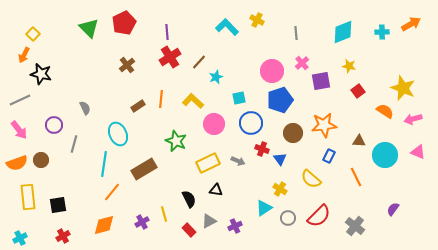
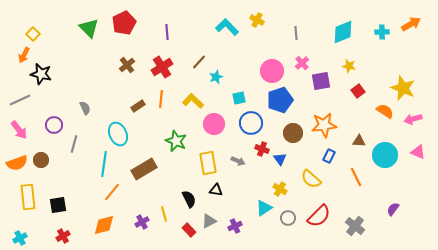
red cross at (170, 57): moved 8 px left, 10 px down
yellow rectangle at (208, 163): rotated 75 degrees counterclockwise
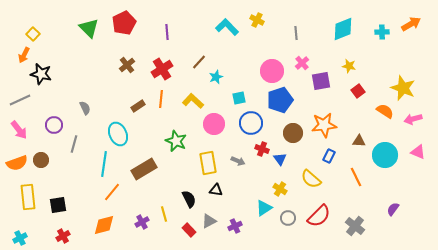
cyan diamond at (343, 32): moved 3 px up
red cross at (162, 67): moved 2 px down
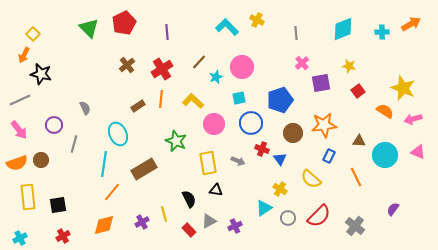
pink circle at (272, 71): moved 30 px left, 4 px up
purple square at (321, 81): moved 2 px down
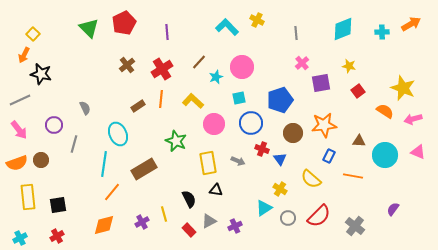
orange line at (356, 177): moved 3 px left, 1 px up; rotated 54 degrees counterclockwise
red cross at (63, 236): moved 6 px left
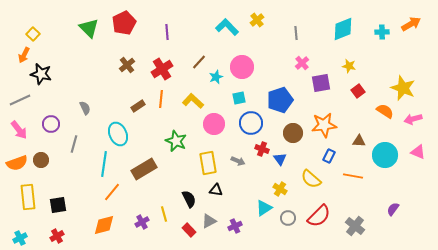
yellow cross at (257, 20): rotated 24 degrees clockwise
purple circle at (54, 125): moved 3 px left, 1 px up
